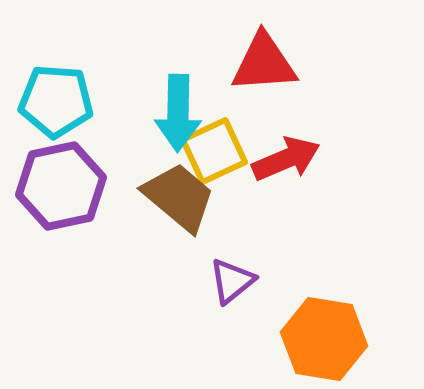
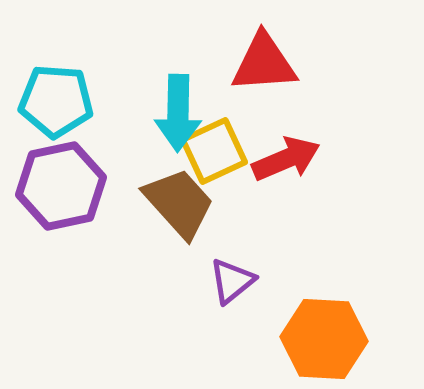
brown trapezoid: moved 6 px down; rotated 8 degrees clockwise
orange hexagon: rotated 6 degrees counterclockwise
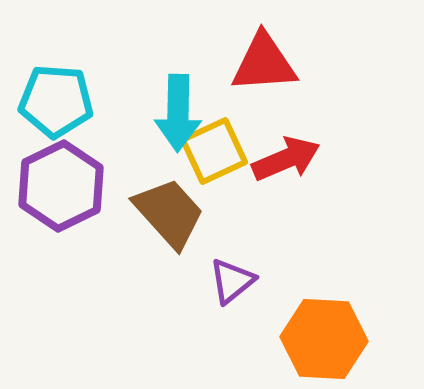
purple hexagon: rotated 14 degrees counterclockwise
brown trapezoid: moved 10 px left, 10 px down
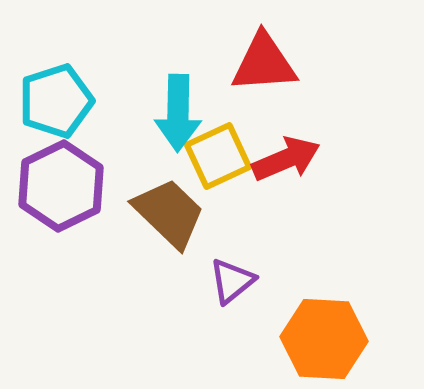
cyan pentagon: rotated 22 degrees counterclockwise
yellow square: moved 4 px right, 5 px down
brown trapezoid: rotated 4 degrees counterclockwise
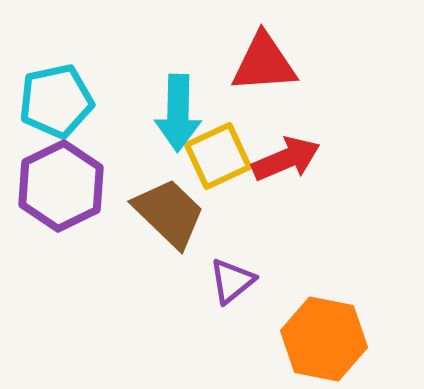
cyan pentagon: rotated 6 degrees clockwise
orange hexagon: rotated 8 degrees clockwise
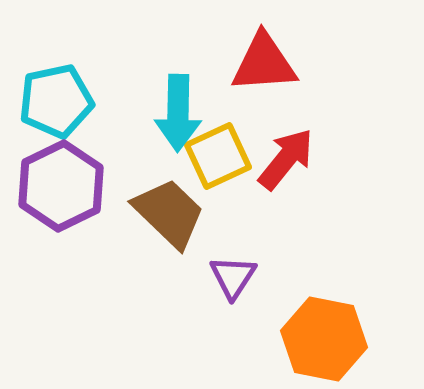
red arrow: rotated 28 degrees counterclockwise
purple triangle: moved 1 px right, 4 px up; rotated 18 degrees counterclockwise
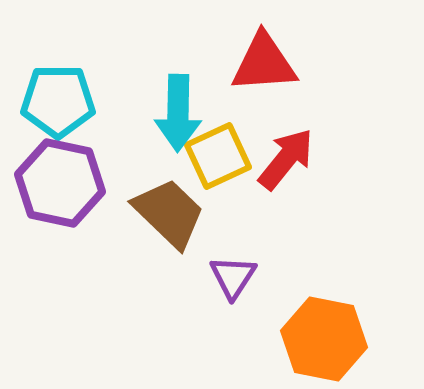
cyan pentagon: moved 2 px right; rotated 12 degrees clockwise
purple hexagon: moved 1 px left, 3 px up; rotated 22 degrees counterclockwise
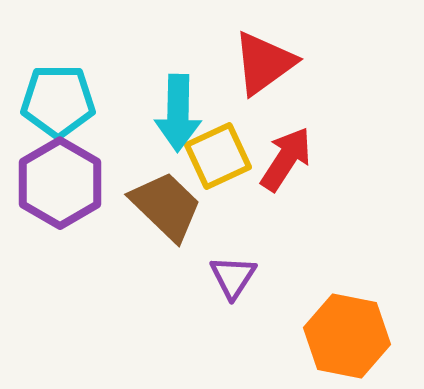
red triangle: rotated 32 degrees counterclockwise
red arrow: rotated 6 degrees counterclockwise
purple hexagon: rotated 18 degrees clockwise
brown trapezoid: moved 3 px left, 7 px up
orange hexagon: moved 23 px right, 3 px up
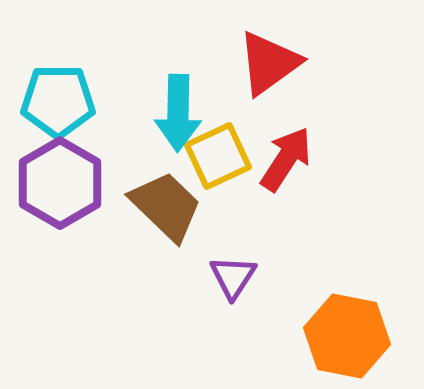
red triangle: moved 5 px right
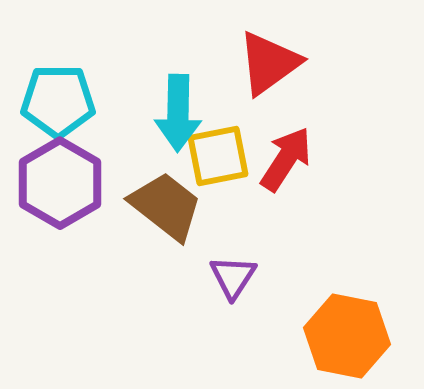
yellow square: rotated 14 degrees clockwise
brown trapezoid: rotated 6 degrees counterclockwise
